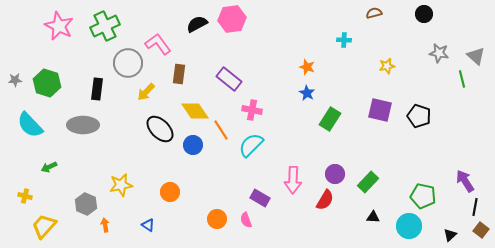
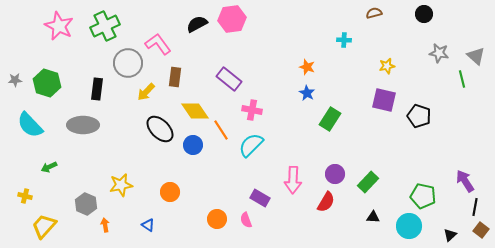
brown rectangle at (179, 74): moved 4 px left, 3 px down
purple square at (380, 110): moved 4 px right, 10 px up
red semicircle at (325, 200): moved 1 px right, 2 px down
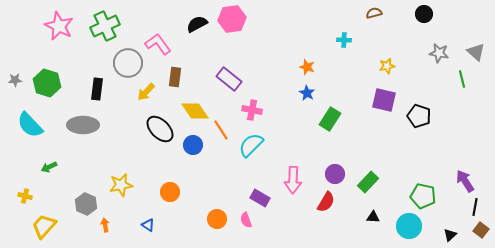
gray triangle at (476, 56): moved 4 px up
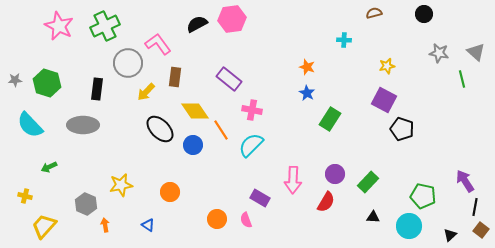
purple square at (384, 100): rotated 15 degrees clockwise
black pentagon at (419, 116): moved 17 px left, 13 px down
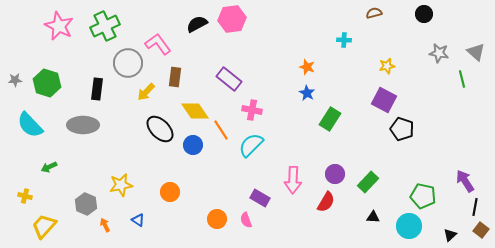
orange arrow at (105, 225): rotated 16 degrees counterclockwise
blue triangle at (148, 225): moved 10 px left, 5 px up
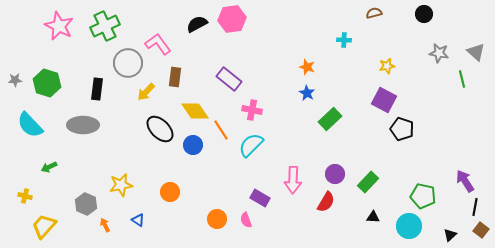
green rectangle at (330, 119): rotated 15 degrees clockwise
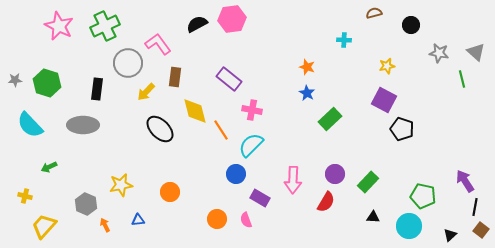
black circle at (424, 14): moved 13 px left, 11 px down
yellow diamond at (195, 111): rotated 20 degrees clockwise
blue circle at (193, 145): moved 43 px right, 29 px down
blue triangle at (138, 220): rotated 40 degrees counterclockwise
